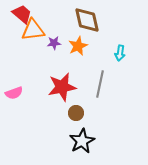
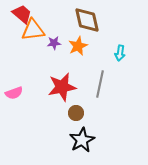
black star: moved 1 px up
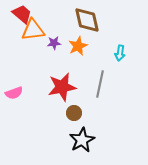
brown circle: moved 2 px left
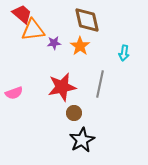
orange star: moved 2 px right; rotated 12 degrees counterclockwise
cyan arrow: moved 4 px right
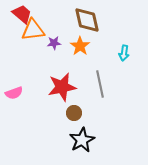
gray line: rotated 24 degrees counterclockwise
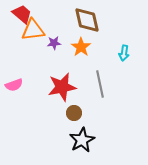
orange star: moved 1 px right, 1 px down
pink semicircle: moved 8 px up
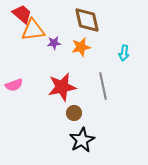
orange star: rotated 24 degrees clockwise
gray line: moved 3 px right, 2 px down
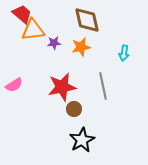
pink semicircle: rotated 12 degrees counterclockwise
brown circle: moved 4 px up
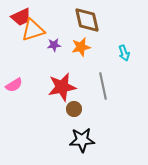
red trapezoid: moved 1 px left, 3 px down; rotated 115 degrees clockwise
orange triangle: rotated 10 degrees counterclockwise
purple star: moved 2 px down
cyan arrow: rotated 28 degrees counterclockwise
black star: rotated 25 degrees clockwise
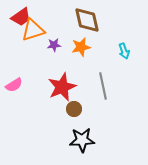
red trapezoid: rotated 10 degrees counterclockwise
cyan arrow: moved 2 px up
red star: rotated 12 degrees counterclockwise
